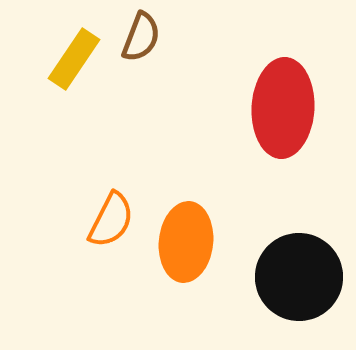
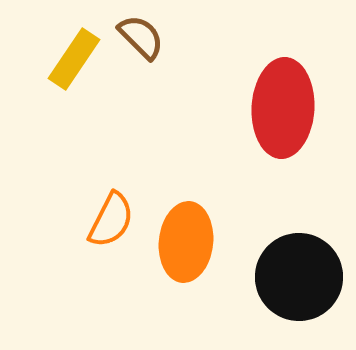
brown semicircle: rotated 66 degrees counterclockwise
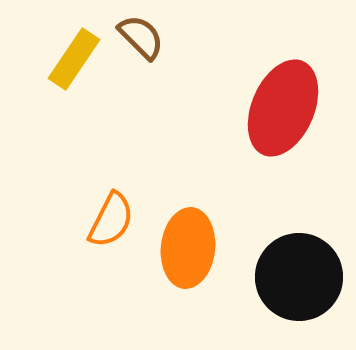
red ellipse: rotated 20 degrees clockwise
orange ellipse: moved 2 px right, 6 px down
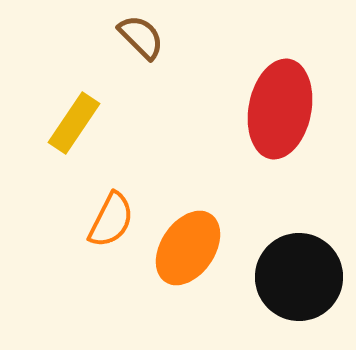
yellow rectangle: moved 64 px down
red ellipse: moved 3 px left, 1 px down; rotated 12 degrees counterclockwise
orange ellipse: rotated 28 degrees clockwise
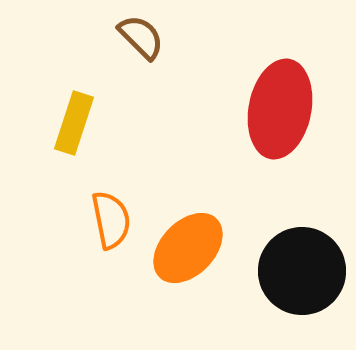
yellow rectangle: rotated 16 degrees counterclockwise
orange semicircle: rotated 38 degrees counterclockwise
orange ellipse: rotated 10 degrees clockwise
black circle: moved 3 px right, 6 px up
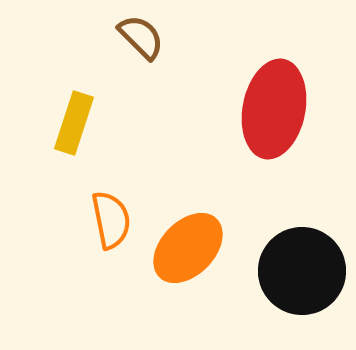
red ellipse: moved 6 px left
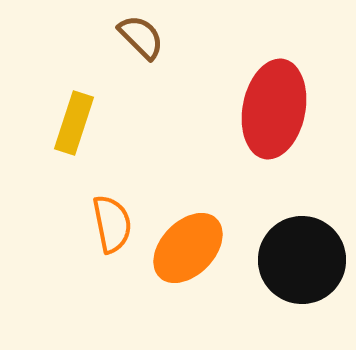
orange semicircle: moved 1 px right, 4 px down
black circle: moved 11 px up
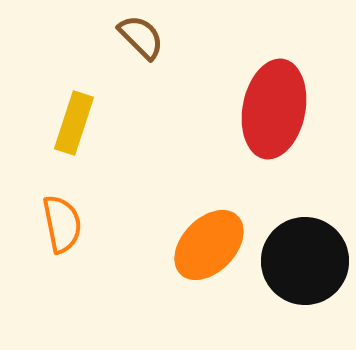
orange semicircle: moved 50 px left
orange ellipse: moved 21 px right, 3 px up
black circle: moved 3 px right, 1 px down
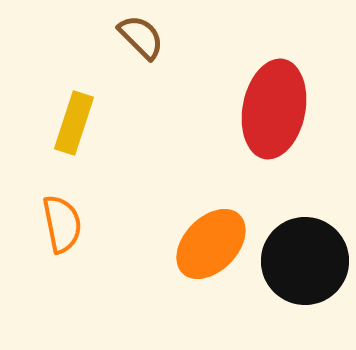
orange ellipse: moved 2 px right, 1 px up
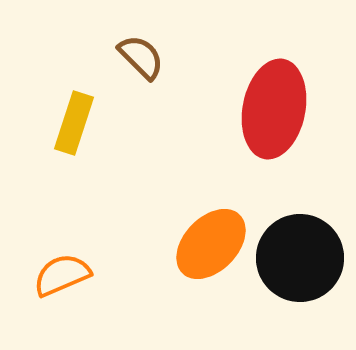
brown semicircle: moved 20 px down
orange semicircle: moved 51 px down; rotated 102 degrees counterclockwise
black circle: moved 5 px left, 3 px up
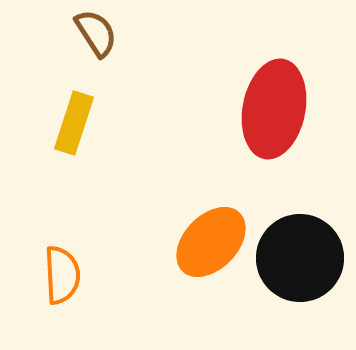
brown semicircle: moved 45 px left, 24 px up; rotated 12 degrees clockwise
orange ellipse: moved 2 px up
orange semicircle: rotated 110 degrees clockwise
